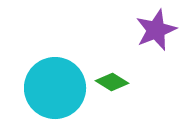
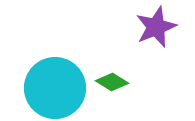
purple star: moved 3 px up
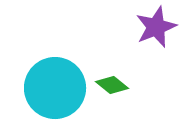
green diamond: moved 3 px down; rotated 8 degrees clockwise
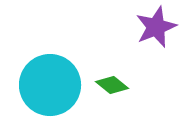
cyan circle: moved 5 px left, 3 px up
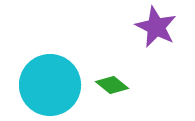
purple star: rotated 24 degrees counterclockwise
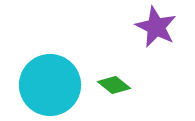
green diamond: moved 2 px right
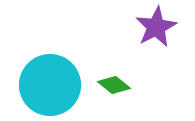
purple star: rotated 18 degrees clockwise
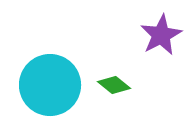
purple star: moved 5 px right, 8 px down
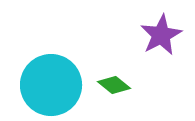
cyan circle: moved 1 px right
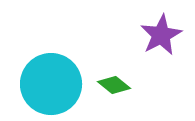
cyan circle: moved 1 px up
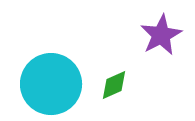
green diamond: rotated 64 degrees counterclockwise
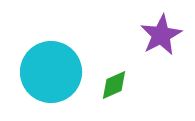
cyan circle: moved 12 px up
